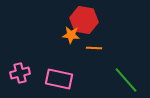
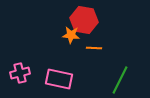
green line: moved 6 px left; rotated 68 degrees clockwise
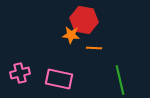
green line: rotated 40 degrees counterclockwise
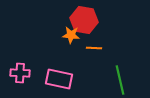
pink cross: rotated 18 degrees clockwise
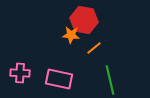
orange line: rotated 42 degrees counterclockwise
green line: moved 10 px left
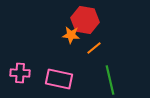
red hexagon: moved 1 px right
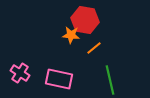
pink cross: rotated 30 degrees clockwise
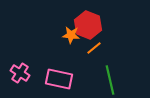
red hexagon: moved 3 px right, 5 px down; rotated 12 degrees clockwise
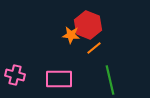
pink cross: moved 5 px left, 2 px down; rotated 18 degrees counterclockwise
pink rectangle: rotated 12 degrees counterclockwise
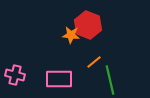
orange line: moved 14 px down
